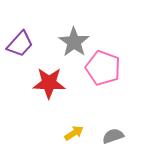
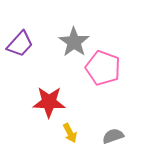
red star: moved 19 px down
yellow arrow: moved 4 px left; rotated 96 degrees clockwise
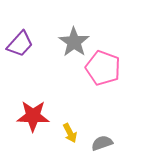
red star: moved 16 px left, 14 px down
gray semicircle: moved 11 px left, 7 px down
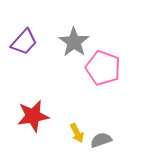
purple trapezoid: moved 4 px right, 2 px up
red star: rotated 12 degrees counterclockwise
yellow arrow: moved 7 px right
gray semicircle: moved 1 px left, 3 px up
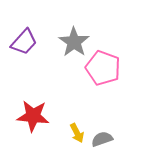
red star: rotated 16 degrees clockwise
gray semicircle: moved 1 px right, 1 px up
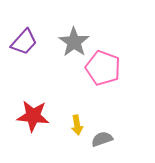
yellow arrow: moved 8 px up; rotated 18 degrees clockwise
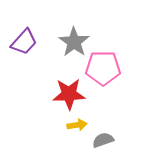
pink pentagon: rotated 20 degrees counterclockwise
red star: moved 36 px right, 22 px up; rotated 8 degrees counterclockwise
yellow arrow: rotated 90 degrees counterclockwise
gray semicircle: moved 1 px right, 1 px down
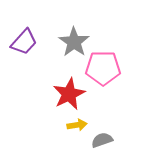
red star: rotated 24 degrees counterclockwise
gray semicircle: moved 1 px left
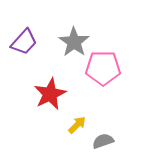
red star: moved 19 px left
yellow arrow: rotated 36 degrees counterclockwise
gray semicircle: moved 1 px right, 1 px down
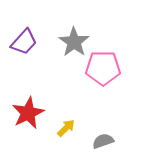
red star: moved 22 px left, 19 px down
yellow arrow: moved 11 px left, 3 px down
